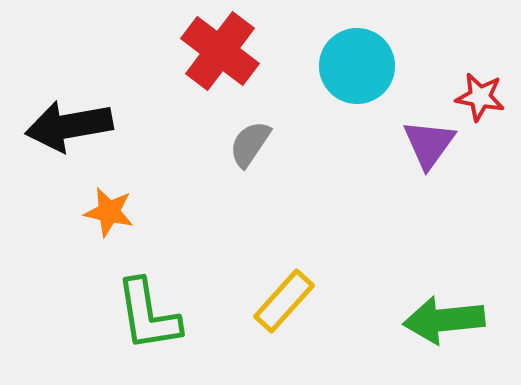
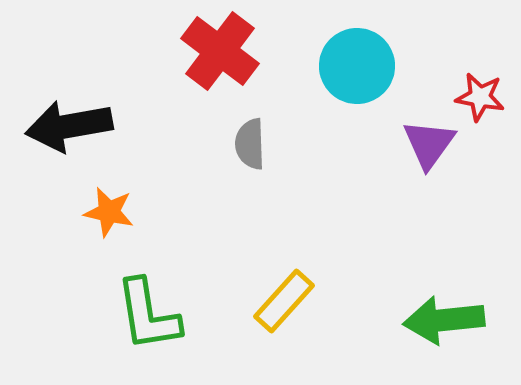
gray semicircle: rotated 36 degrees counterclockwise
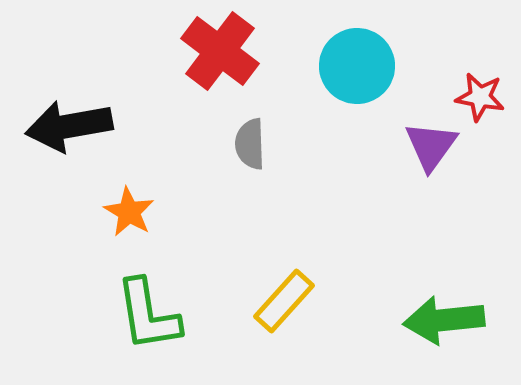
purple triangle: moved 2 px right, 2 px down
orange star: moved 20 px right; rotated 18 degrees clockwise
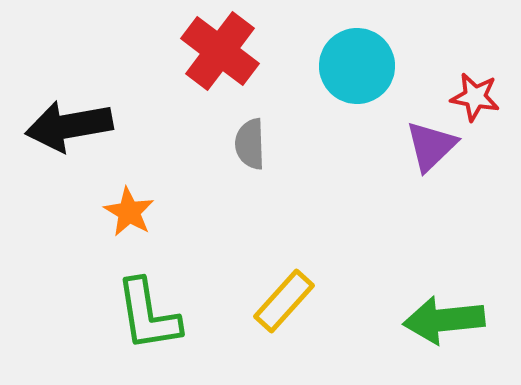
red star: moved 5 px left
purple triangle: rotated 10 degrees clockwise
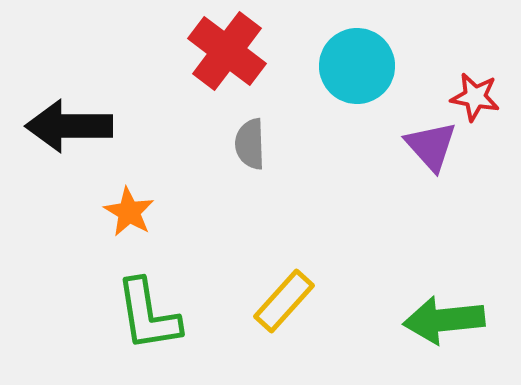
red cross: moved 7 px right
black arrow: rotated 10 degrees clockwise
purple triangle: rotated 28 degrees counterclockwise
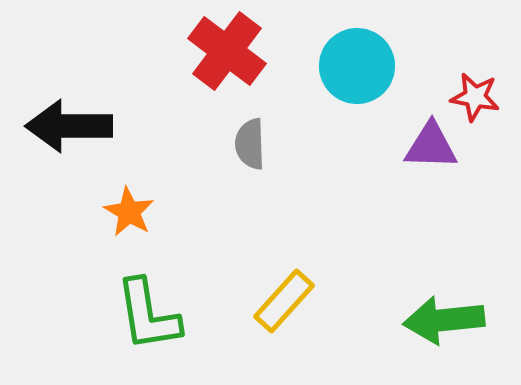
purple triangle: rotated 46 degrees counterclockwise
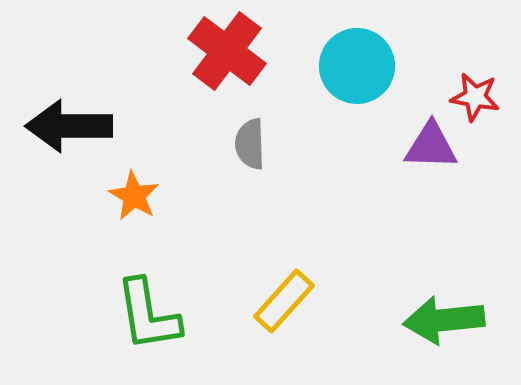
orange star: moved 5 px right, 16 px up
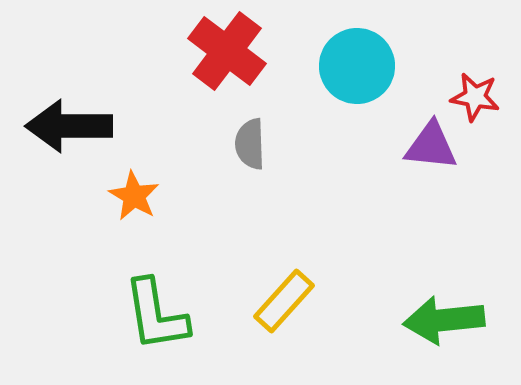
purple triangle: rotated 4 degrees clockwise
green L-shape: moved 8 px right
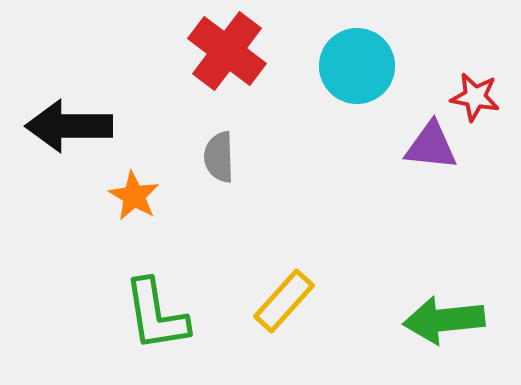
gray semicircle: moved 31 px left, 13 px down
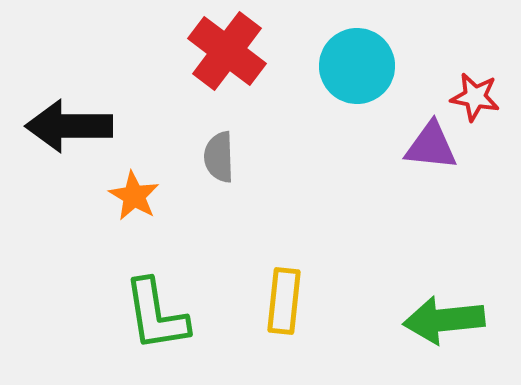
yellow rectangle: rotated 36 degrees counterclockwise
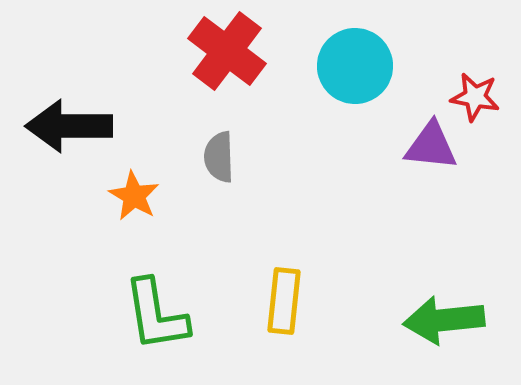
cyan circle: moved 2 px left
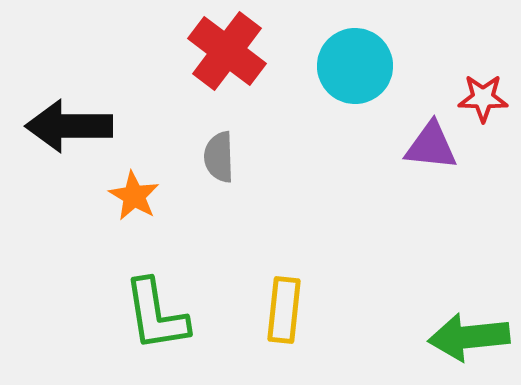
red star: moved 8 px right, 1 px down; rotated 9 degrees counterclockwise
yellow rectangle: moved 9 px down
green arrow: moved 25 px right, 17 px down
